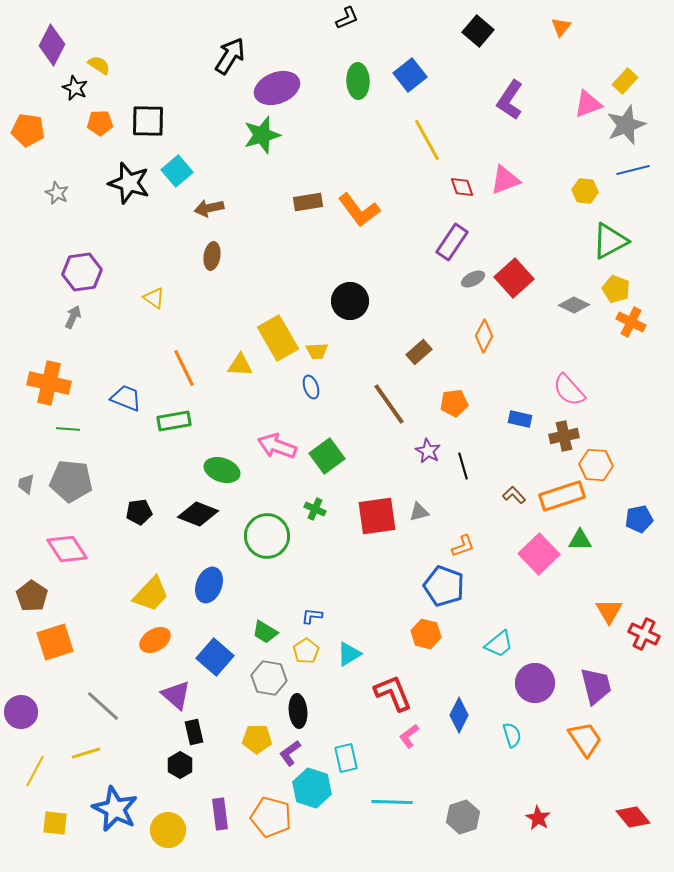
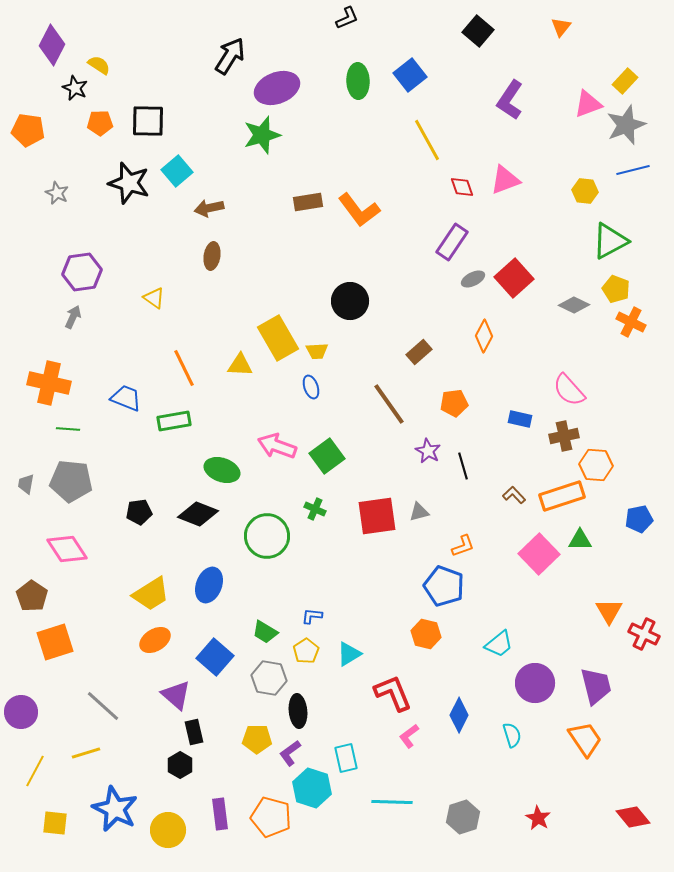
yellow trapezoid at (151, 594): rotated 15 degrees clockwise
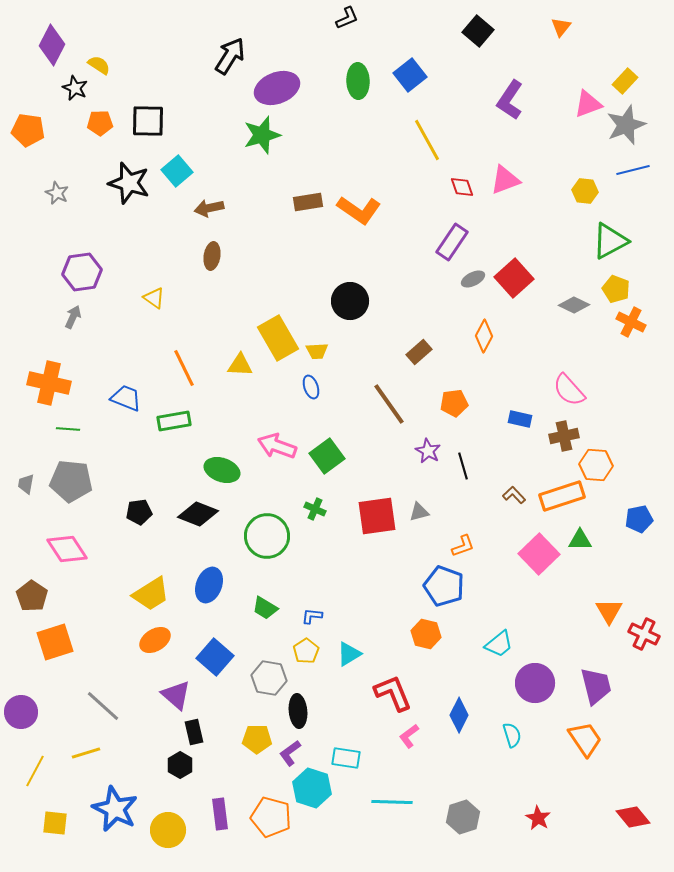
orange L-shape at (359, 210): rotated 18 degrees counterclockwise
green trapezoid at (265, 632): moved 24 px up
cyan rectangle at (346, 758): rotated 68 degrees counterclockwise
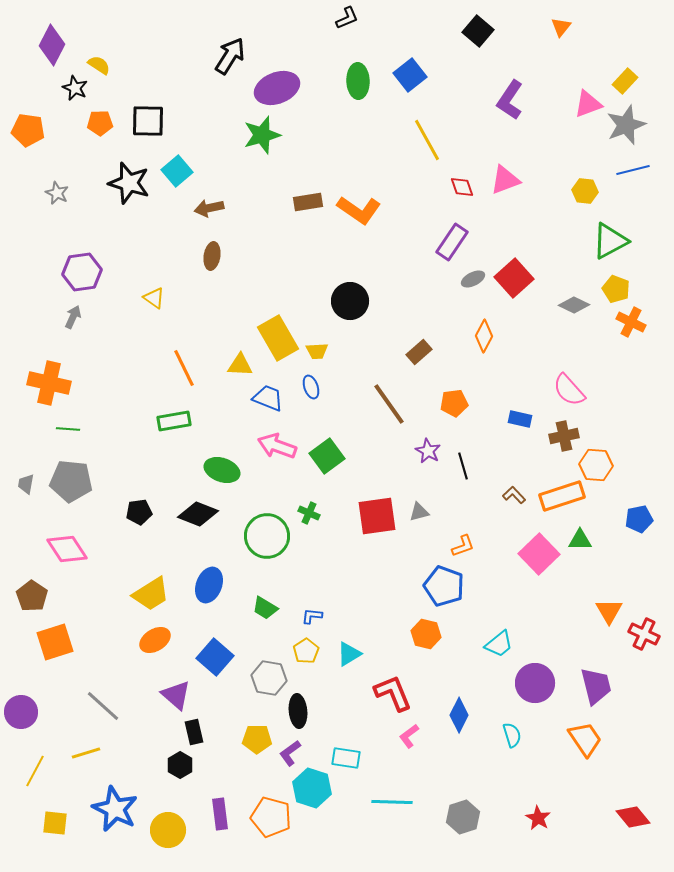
blue trapezoid at (126, 398): moved 142 px right
green cross at (315, 509): moved 6 px left, 4 px down
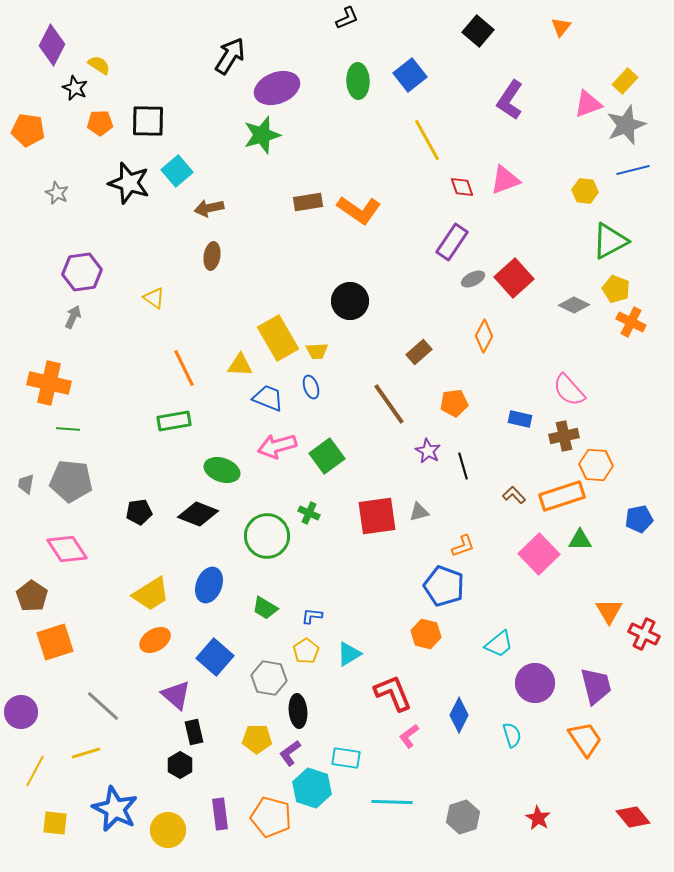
pink arrow at (277, 446): rotated 36 degrees counterclockwise
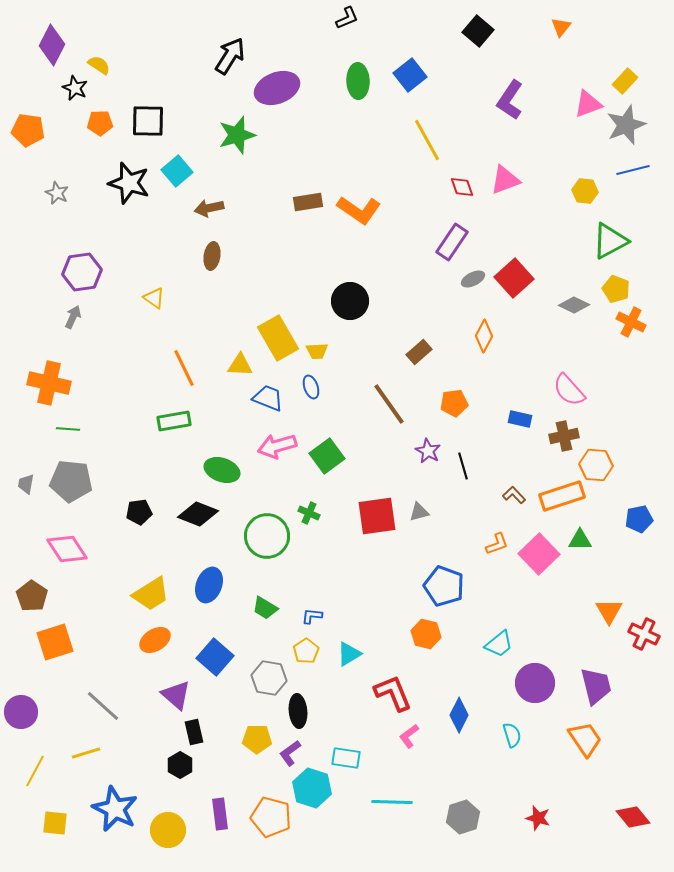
green star at (262, 135): moved 25 px left
orange L-shape at (463, 546): moved 34 px right, 2 px up
red star at (538, 818): rotated 15 degrees counterclockwise
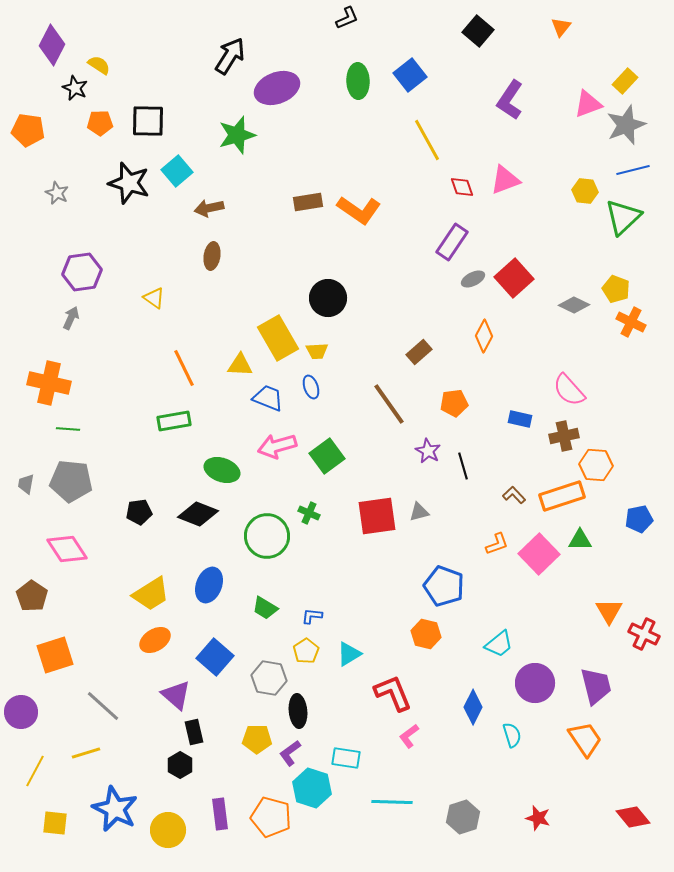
green triangle at (610, 241): moved 13 px right, 24 px up; rotated 15 degrees counterclockwise
black circle at (350, 301): moved 22 px left, 3 px up
gray arrow at (73, 317): moved 2 px left, 1 px down
orange square at (55, 642): moved 13 px down
blue diamond at (459, 715): moved 14 px right, 8 px up
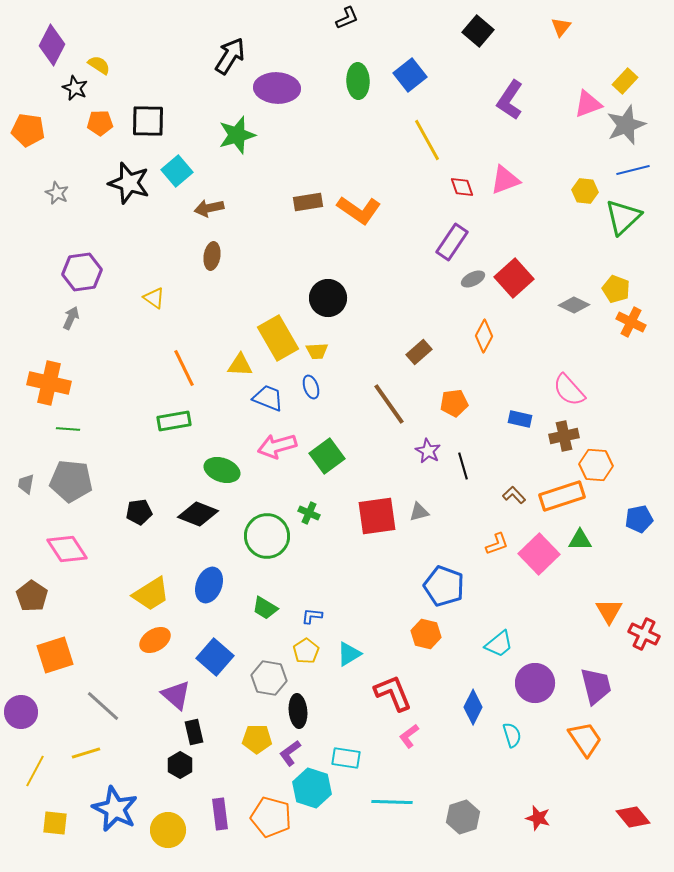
purple ellipse at (277, 88): rotated 24 degrees clockwise
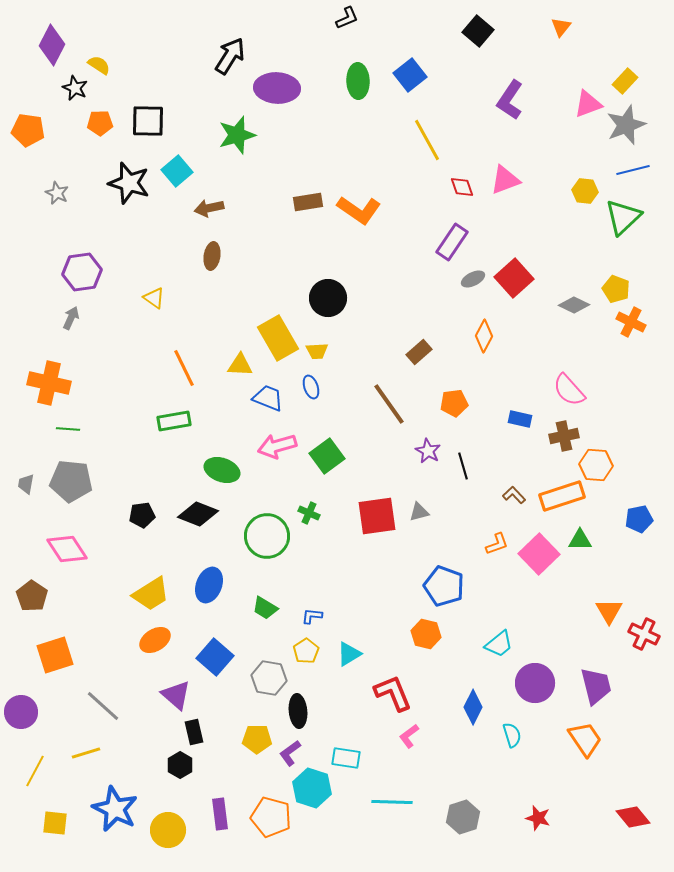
black pentagon at (139, 512): moved 3 px right, 3 px down
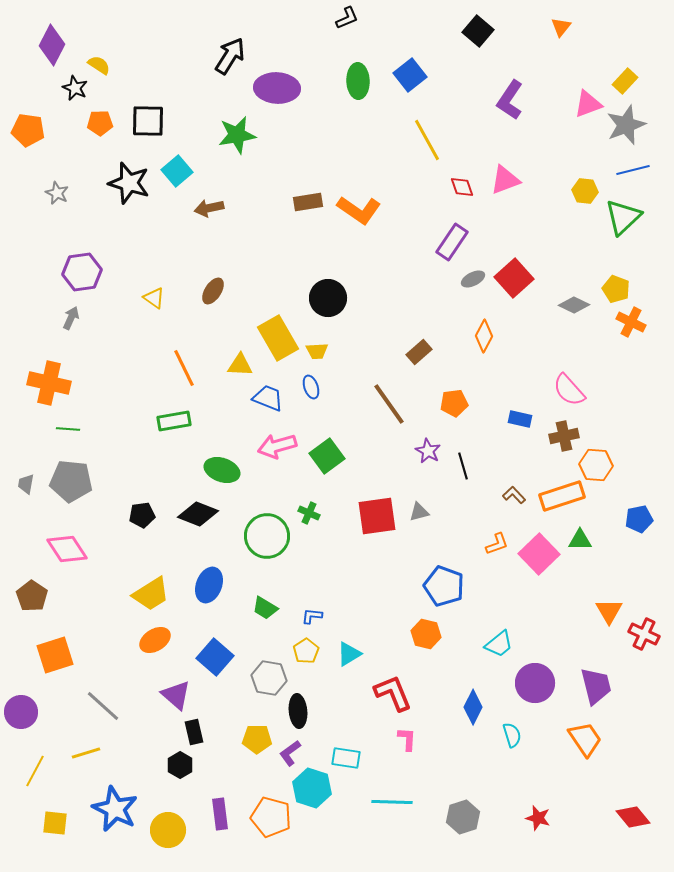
green star at (237, 135): rotated 6 degrees clockwise
brown ellipse at (212, 256): moved 1 px right, 35 px down; rotated 24 degrees clockwise
pink L-shape at (409, 736): moved 2 px left, 3 px down; rotated 130 degrees clockwise
